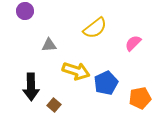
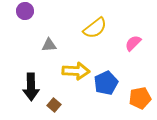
yellow arrow: rotated 16 degrees counterclockwise
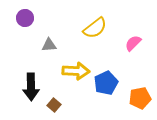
purple circle: moved 7 px down
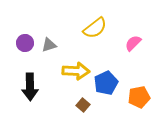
purple circle: moved 25 px down
gray triangle: rotated 14 degrees counterclockwise
black arrow: moved 1 px left
orange pentagon: moved 1 px left, 1 px up
brown square: moved 29 px right
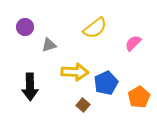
purple circle: moved 16 px up
yellow arrow: moved 1 px left, 1 px down
orange pentagon: rotated 20 degrees counterclockwise
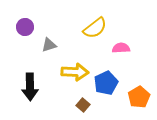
pink semicircle: moved 12 px left, 5 px down; rotated 42 degrees clockwise
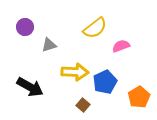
pink semicircle: moved 2 px up; rotated 18 degrees counterclockwise
blue pentagon: moved 1 px left, 1 px up
black arrow: rotated 60 degrees counterclockwise
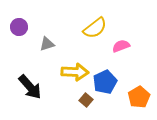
purple circle: moved 6 px left
gray triangle: moved 2 px left, 1 px up
black arrow: rotated 20 degrees clockwise
brown square: moved 3 px right, 5 px up
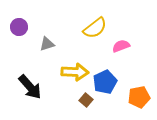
orange pentagon: rotated 20 degrees clockwise
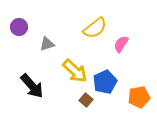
pink semicircle: moved 2 px up; rotated 36 degrees counterclockwise
yellow arrow: moved 1 px up; rotated 40 degrees clockwise
black arrow: moved 2 px right, 1 px up
